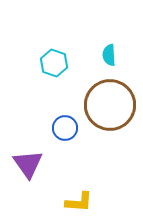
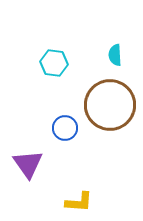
cyan semicircle: moved 6 px right
cyan hexagon: rotated 12 degrees counterclockwise
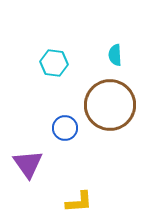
yellow L-shape: rotated 8 degrees counterclockwise
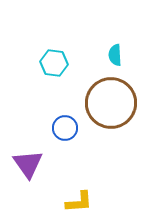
brown circle: moved 1 px right, 2 px up
